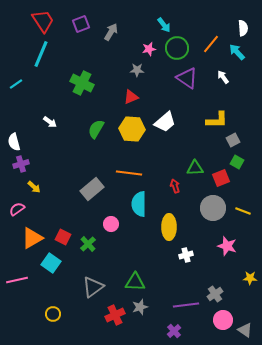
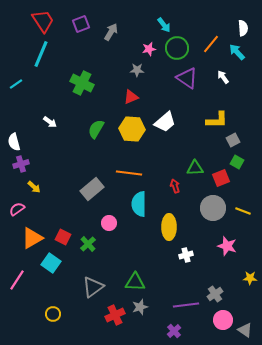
pink circle at (111, 224): moved 2 px left, 1 px up
pink line at (17, 280): rotated 45 degrees counterclockwise
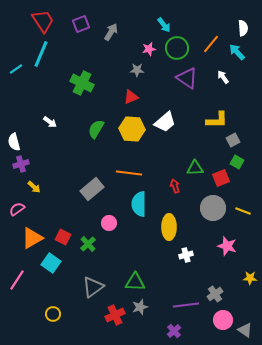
cyan line at (16, 84): moved 15 px up
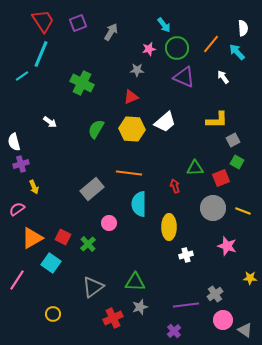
purple square at (81, 24): moved 3 px left, 1 px up
cyan line at (16, 69): moved 6 px right, 7 px down
purple triangle at (187, 78): moved 3 px left, 1 px up; rotated 10 degrees counterclockwise
yellow arrow at (34, 187): rotated 24 degrees clockwise
red cross at (115, 315): moved 2 px left, 3 px down
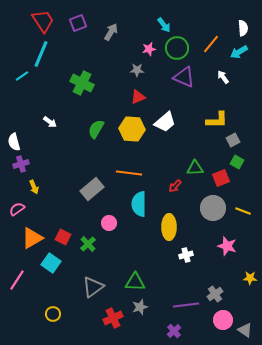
cyan arrow at (237, 52): moved 2 px right; rotated 78 degrees counterclockwise
red triangle at (131, 97): moved 7 px right
red arrow at (175, 186): rotated 120 degrees counterclockwise
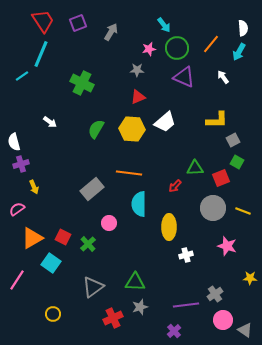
cyan arrow at (239, 52): rotated 30 degrees counterclockwise
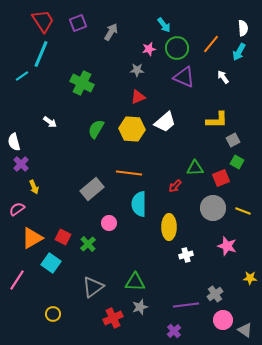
purple cross at (21, 164): rotated 28 degrees counterclockwise
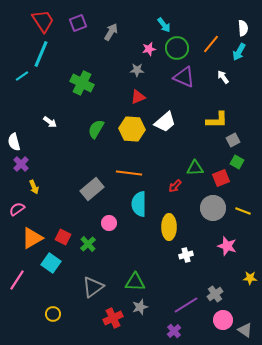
purple line at (186, 305): rotated 25 degrees counterclockwise
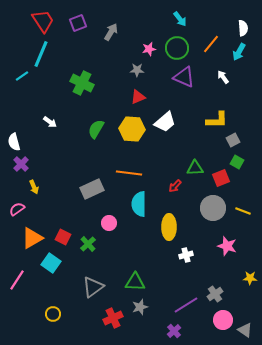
cyan arrow at (164, 25): moved 16 px right, 6 px up
gray rectangle at (92, 189): rotated 15 degrees clockwise
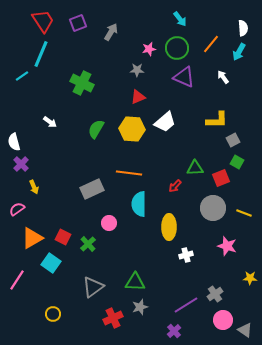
yellow line at (243, 211): moved 1 px right, 2 px down
